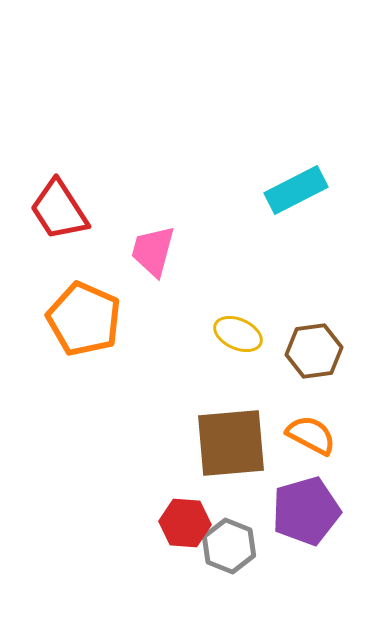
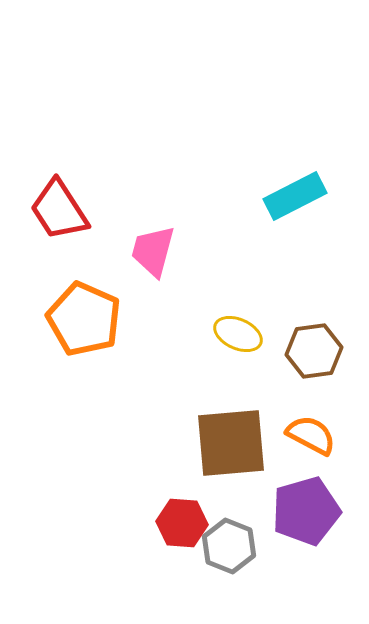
cyan rectangle: moved 1 px left, 6 px down
red hexagon: moved 3 px left
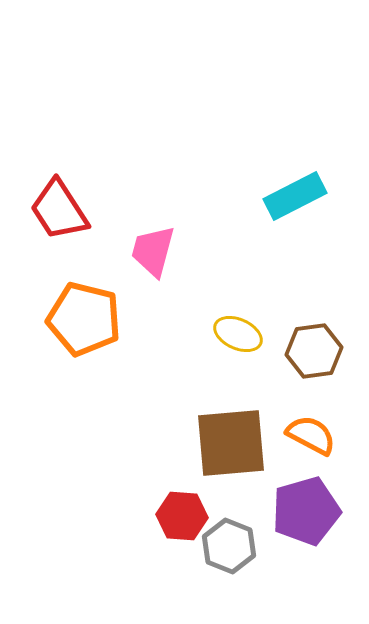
orange pentagon: rotated 10 degrees counterclockwise
red hexagon: moved 7 px up
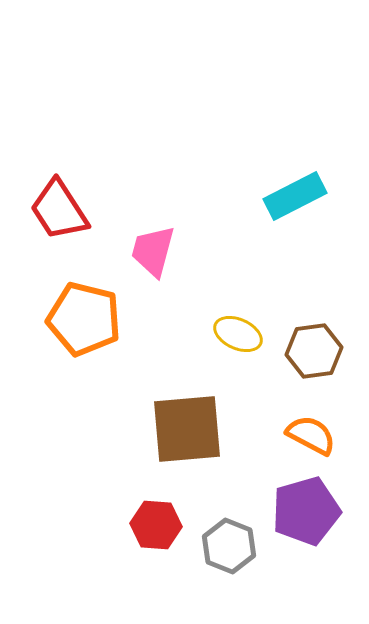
brown square: moved 44 px left, 14 px up
red hexagon: moved 26 px left, 9 px down
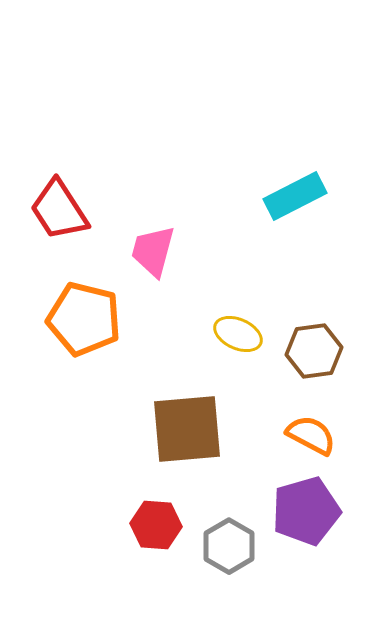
gray hexagon: rotated 8 degrees clockwise
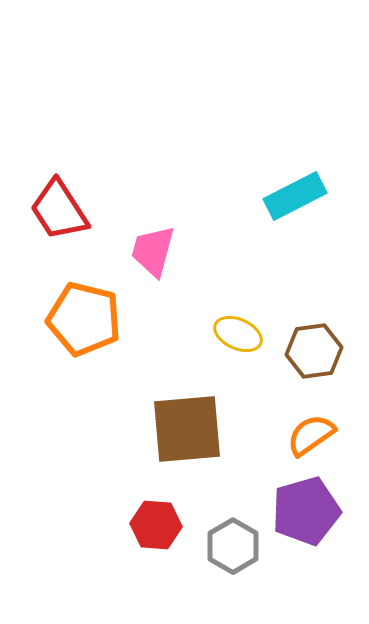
orange semicircle: rotated 63 degrees counterclockwise
gray hexagon: moved 4 px right
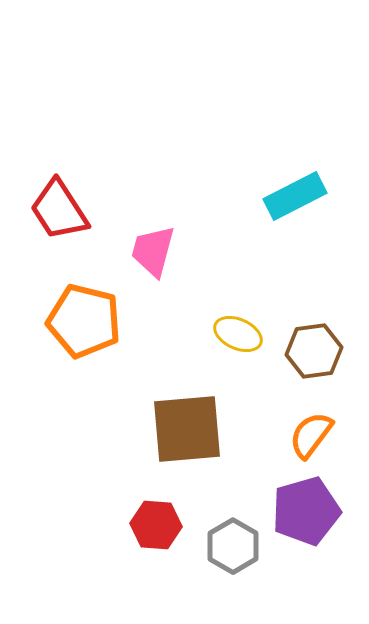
orange pentagon: moved 2 px down
orange semicircle: rotated 18 degrees counterclockwise
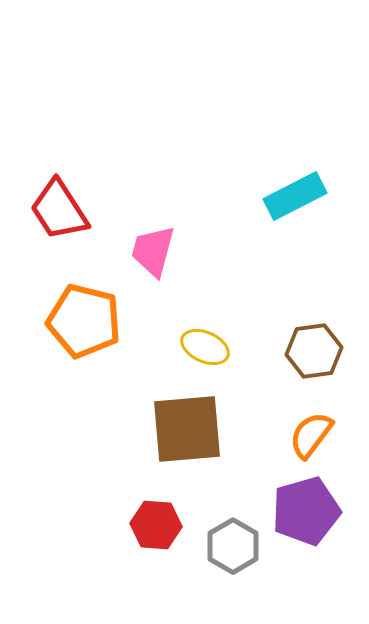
yellow ellipse: moved 33 px left, 13 px down
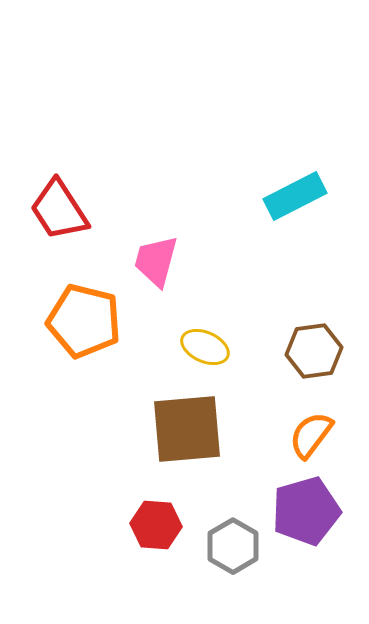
pink trapezoid: moved 3 px right, 10 px down
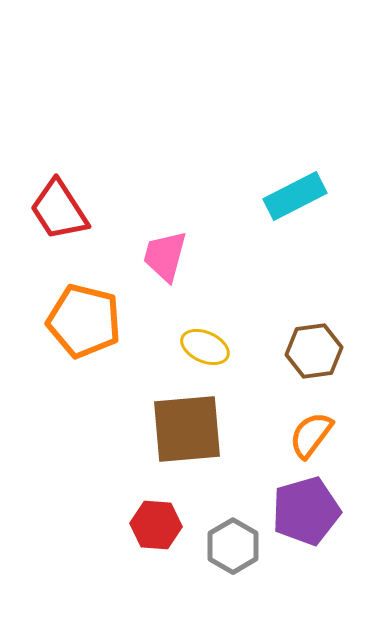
pink trapezoid: moved 9 px right, 5 px up
